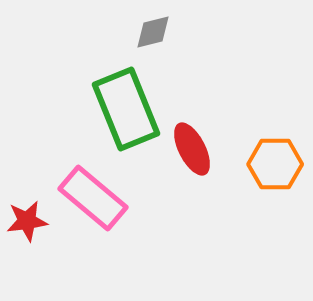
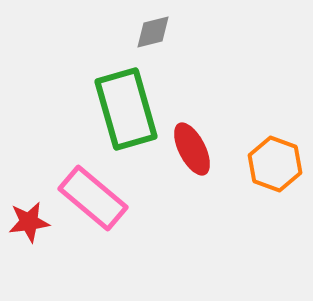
green rectangle: rotated 6 degrees clockwise
orange hexagon: rotated 20 degrees clockwise
red star: moved 2 px right, 1 px down
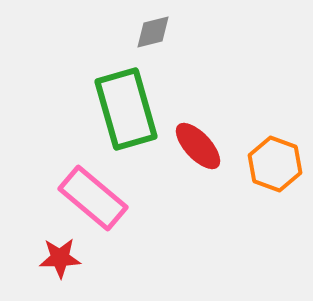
red ellipse: moved 6 px right, 3 px up; rotated 16 degrees counterclockwise
red star: moved 31 px right, 36 px down; rotated 6 degrees clockwise
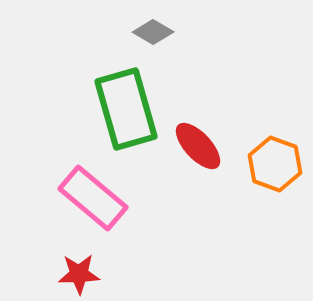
gray diamond: rotated 45 degrees clockwise
red star: moved 19 px right, 16 px down
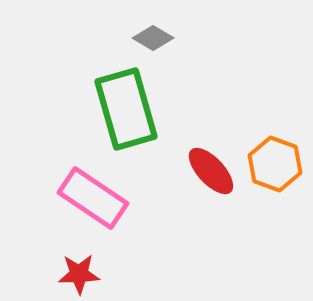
gray diamond: moved 6 px down
red ellipse: moved 13 px right, 25 px down
pink rectangle: rotated 6 degrees counterclockwise
